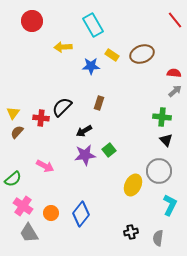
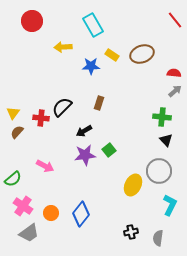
gray trapezoid: rotated 95 degrees counterclockwise
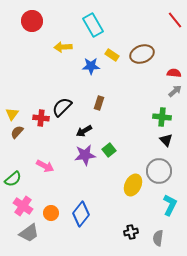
yellow triangle: moved 1 px left, 1 px down
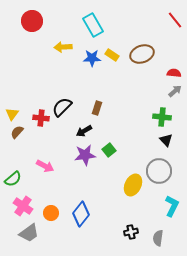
blue star: moved 1 px right, 8 px up
brown rectangle: moved 2 px left, 5 px down
cyan L-shape: moved 2 px right, 1 px down
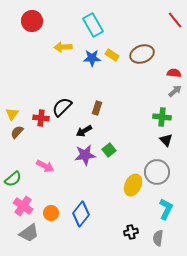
gray circle: moved 2 px left, 1 px down
cyan L-shape: moved 6 px left, 3 px down
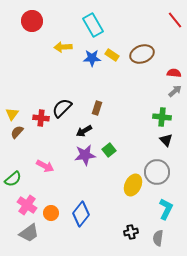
black semicircle: moved 1 px down
pink cross: moved 4 px right, 1 px up
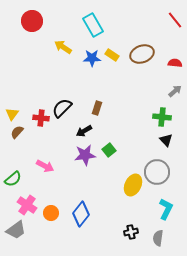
yellow arrow: rotated 36 degrees clockwise
red semicircle: moved 1 px right, 10 px up
gray trapezoid: moved 13 px left, 3 px up
